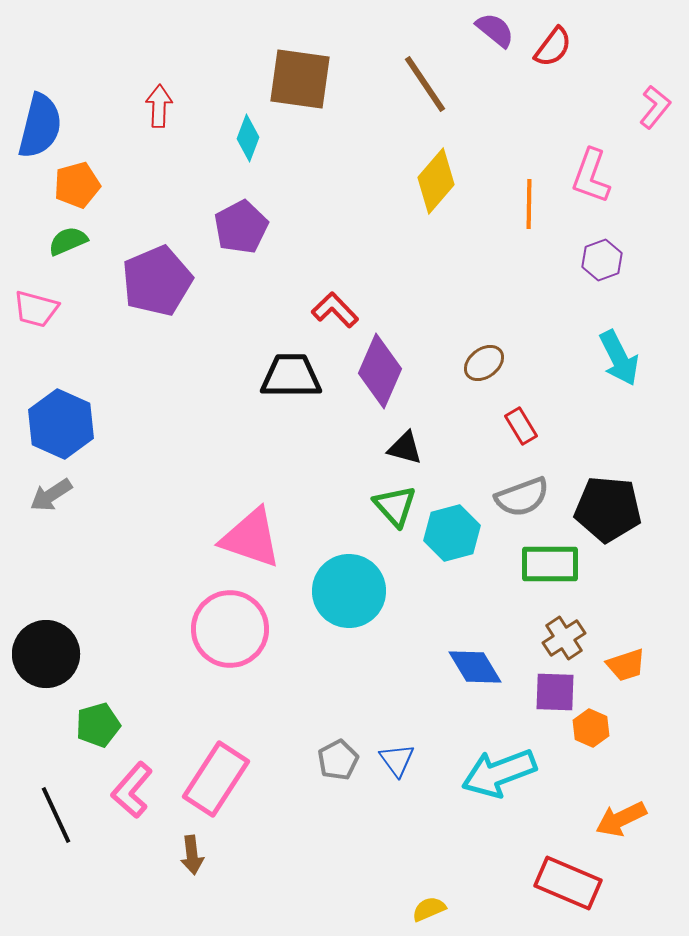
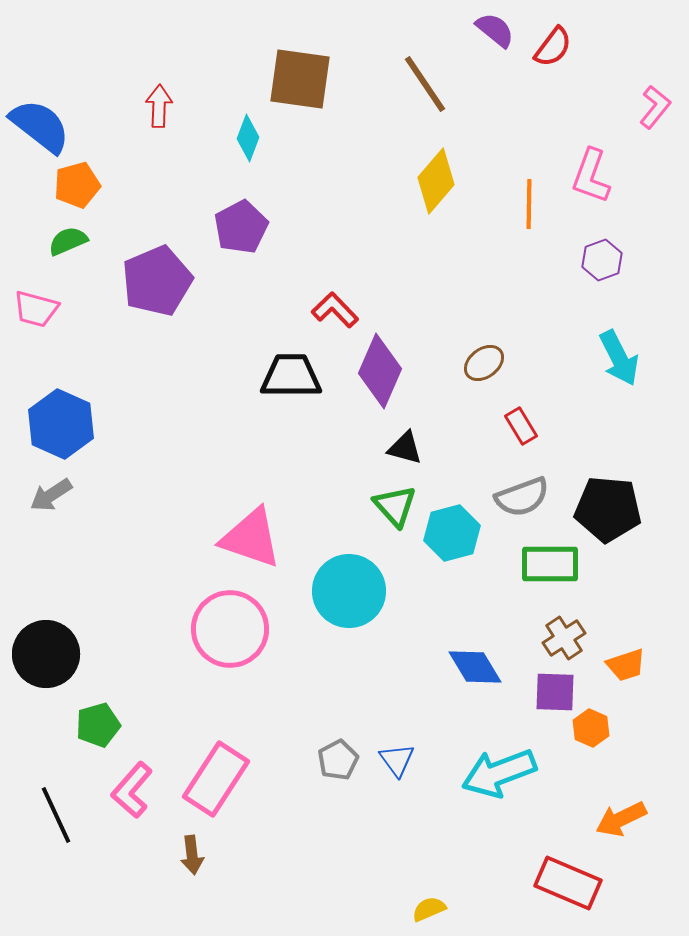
blue semicircle at (40, 126): rotated 66 degrees counterclockwise
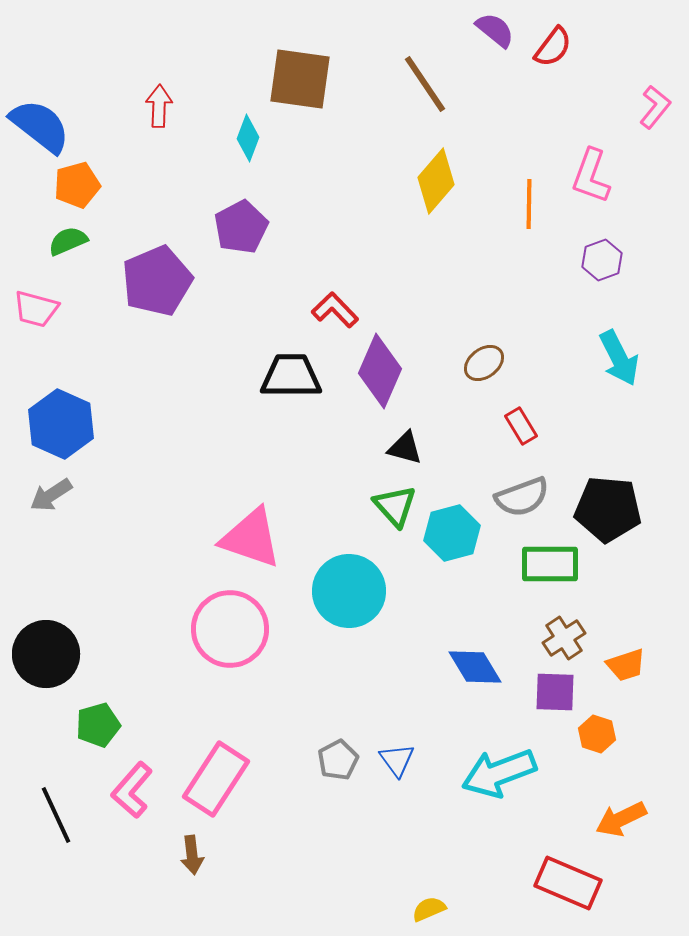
orange hexagon at (591, 728): moved 6 px right, 6 px down; rotated 6 degrees counterclockwise
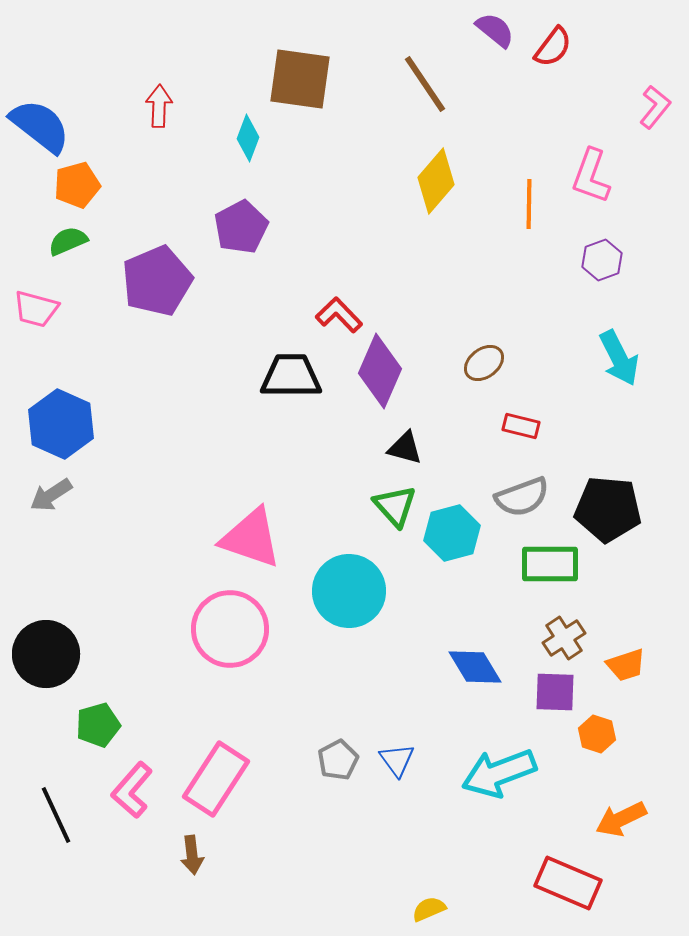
red L-shape at (335, 310): moved 4 px right, 5 px down
red rectangle at (521, 426): rotated 45 degrees counterclockwise
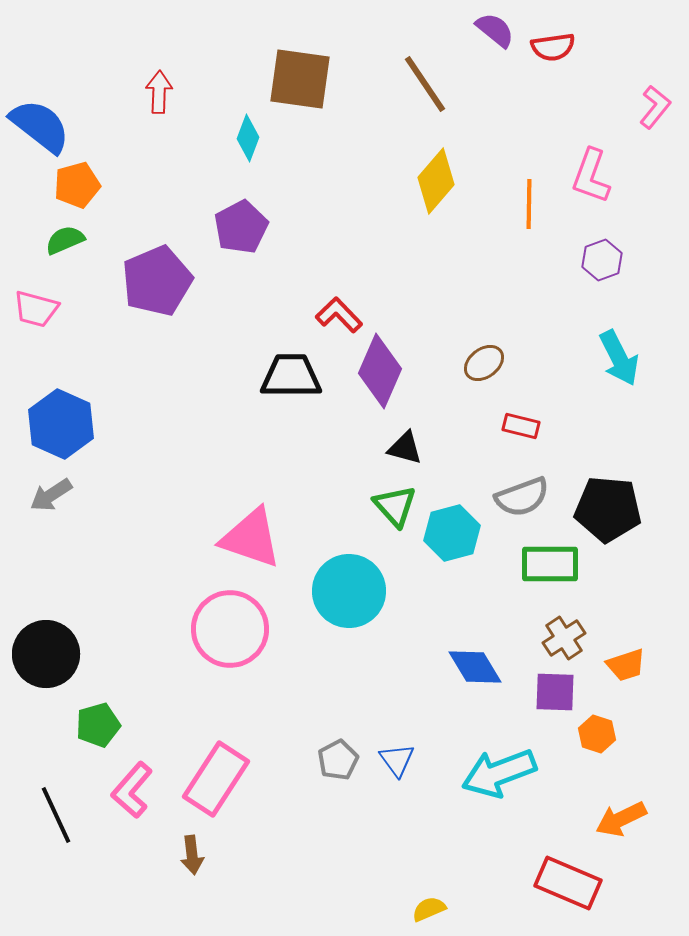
red semicircle at (553, 47): rotated 45 degrees clockwise
red arrow at (159, 106): moved 14 px up
green semicircle at (68, 241): moved 3 px left, 1 px up
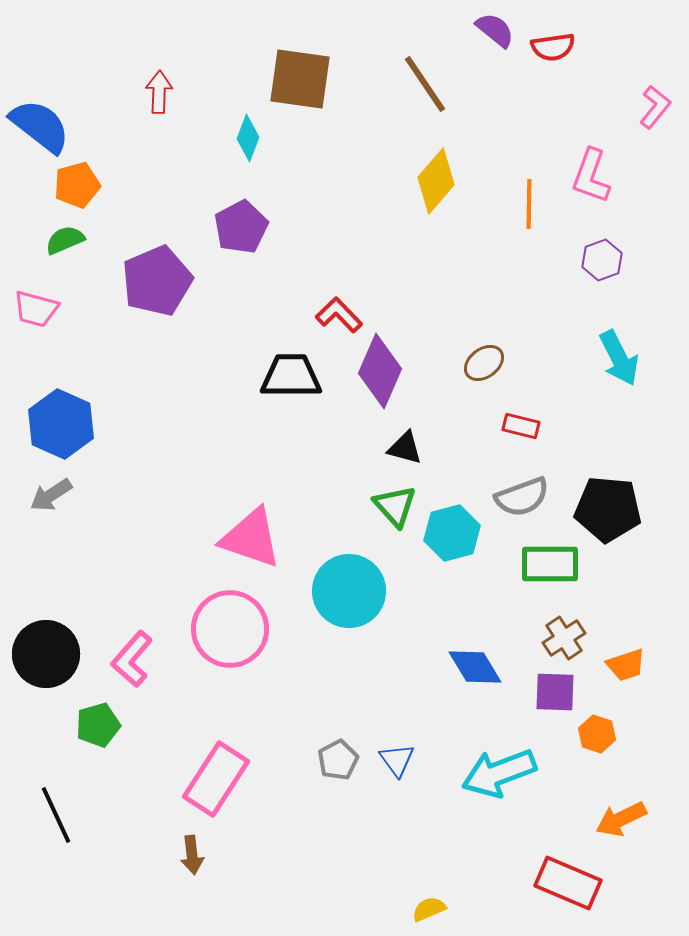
pink L-shape at (132, 790): moved 131 px up
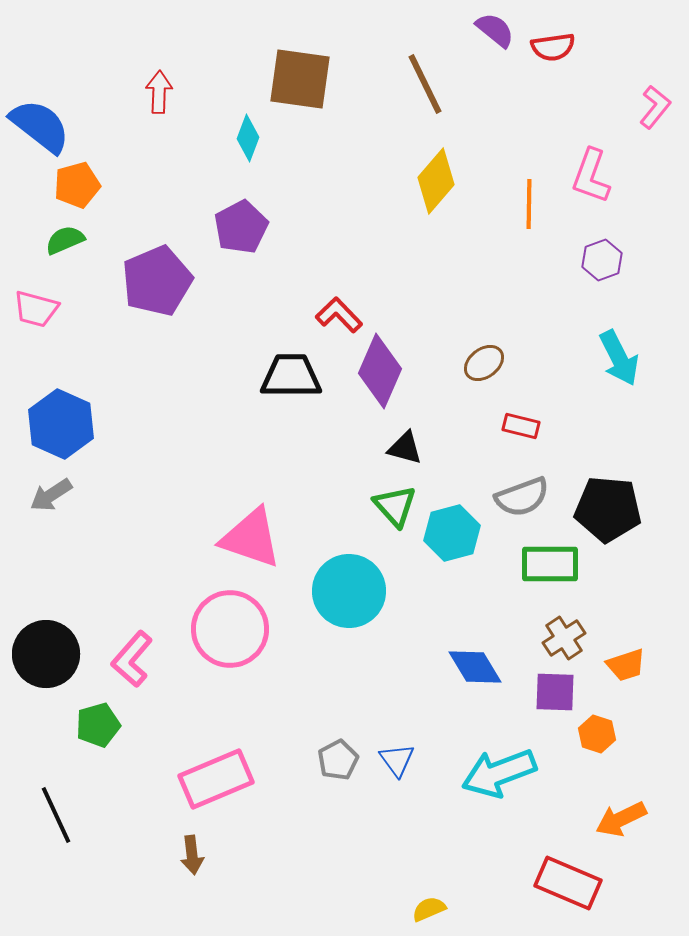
brown line at (425, 84): rotated 8 degrees clockwise
pink rectangle at (216, 779): rotated 34 degrees clockwise
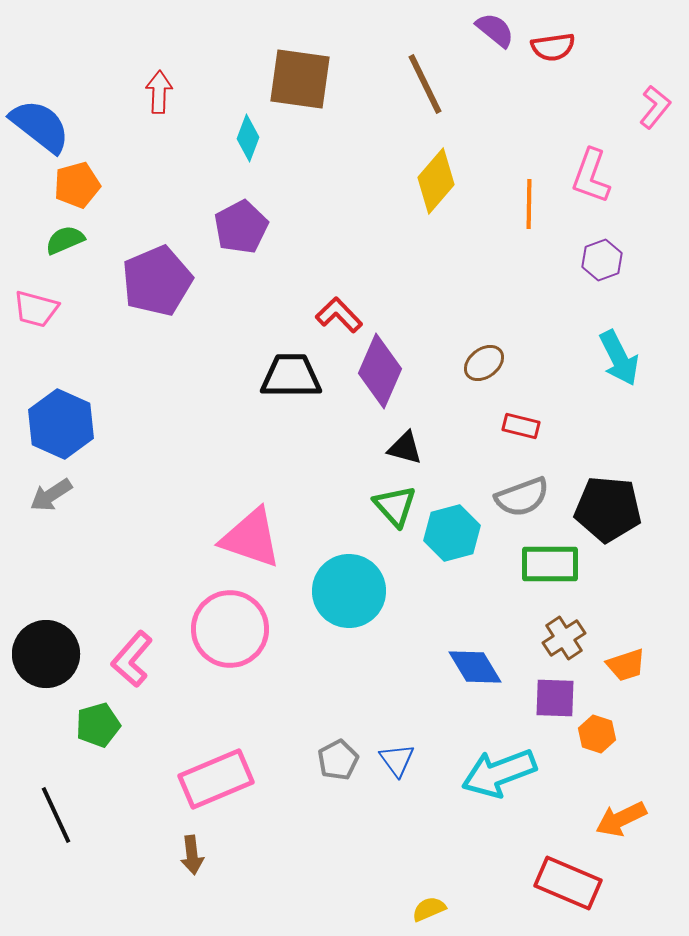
purple square at (555, 692): moved 6 px down
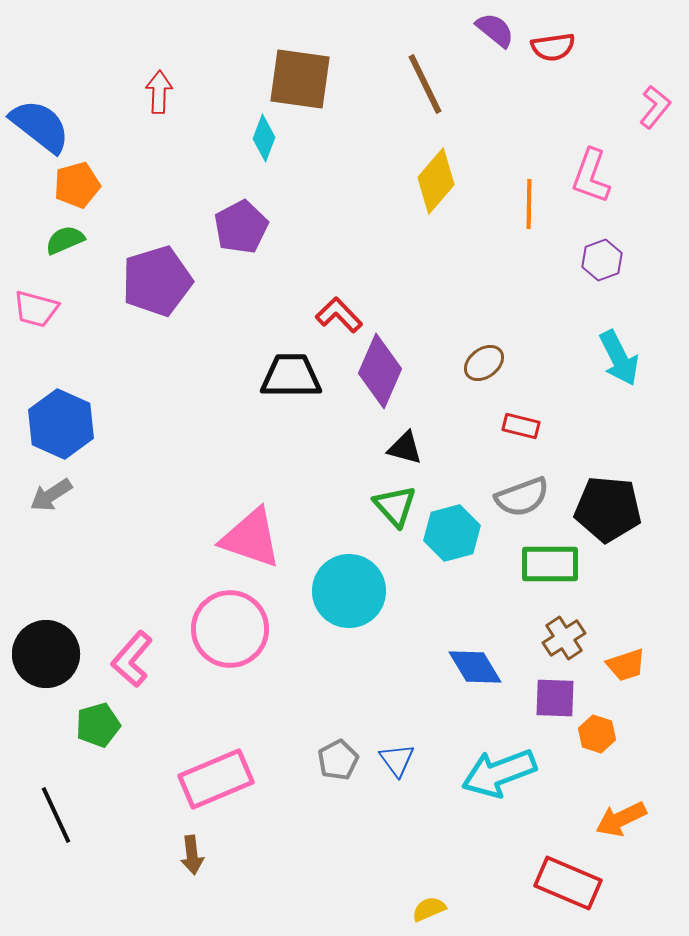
cyan diamond at (248, 138): moved 16 px right
purple pentagon at (157, 281): rotated 6 degrees clockwise
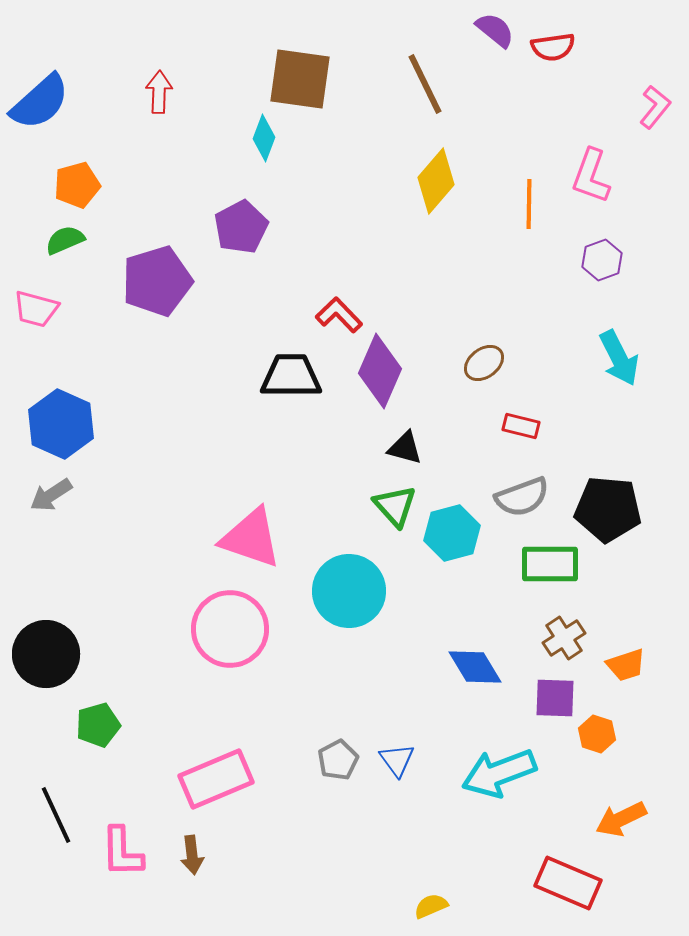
blue semicircle at (40, 126): moved 24 px up; rotated 100 degrees clockwise
pink L-shape at (132, 659): moved 10 px left, 193 px down; rotated 42 degrees counterclockwise
yellow semicircle at (429, 909): moved 2 px right, 3 px up
